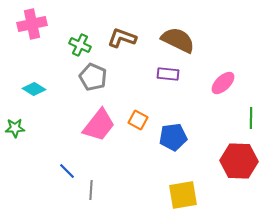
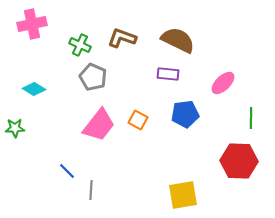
blue pentagon: moved 12 px right, 23 px up
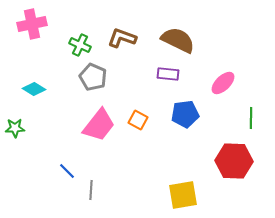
red hexagon: moved 5 px left
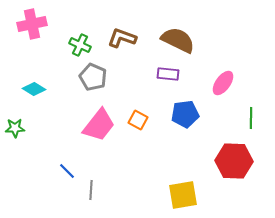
pink ellipse: rotated 10 degrees counterclockwise
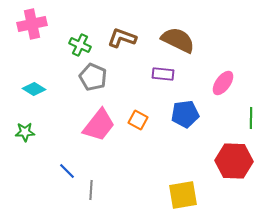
purple rectangle: moved 5 px left
green star: moved 10 px right, 4 px down
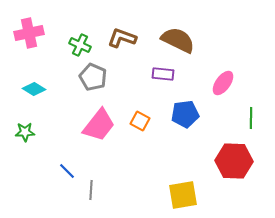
pink cross: moved 3 px left, 9 px down
orange square: moved 2 px right, 1 px down
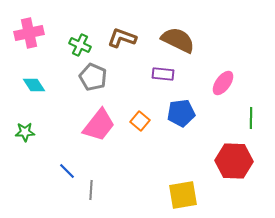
cyan diamond: moved 4 px up; rotated 25 degrees clockwise
blue pentagon: moved 4 px left, 1 px up
orange square: rotated 12 degrees clockwise
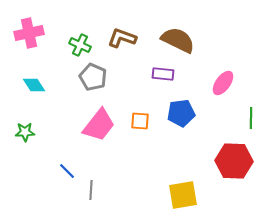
orange square: rotated 36 degrees counterclockwise
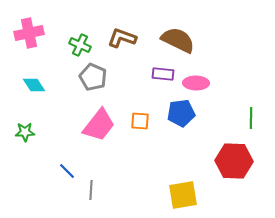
pink ellipse: moved 27 px left; rotated 55 degrees clockwise
